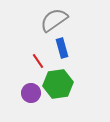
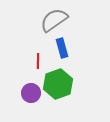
red line: rotated 35 degrees clockwise
green hexagon: rotated 12 degrees counterclockwise
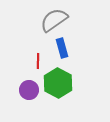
green hexagon: moved 1 px up; rotated 12 degrees counterclockwise
purple circle: moved 2 px left, 3 px up
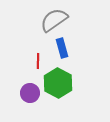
purple circle: moved 1 px right, 3 px down
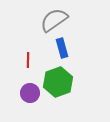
red line: moved 10 px left, 1 px up
green hexagon: moved 1 px up; rotated 12 degrees clockwise
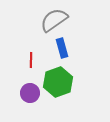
red line: moved 3 px right
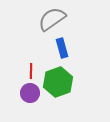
gray semicircle: moved 2 px left, 1 px up
red line: moved 11 px down
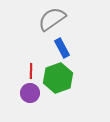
blue rectangle: rotated 12 degrees counterclockwise
green hexagon: moved 4 px up
